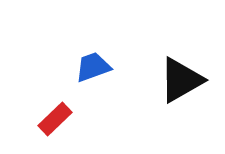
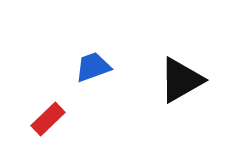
red rectangle: moved 7 px left
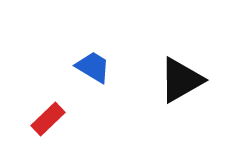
blue trapezoid: rotated 51 degrees clockwise
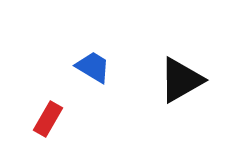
red rectangle: rotated 16 degrees counterclockwise
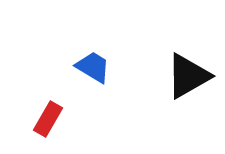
black triangle: moved 7 px right, 4 px up
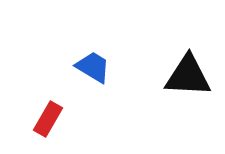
black triangle: rotated 33 degrees clockwise
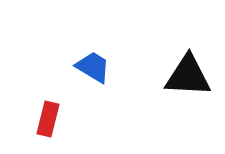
red rectangle: rotated 16 degrees counterclockwise
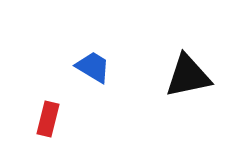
black triangle: rotated 15 degrees counterclockwise
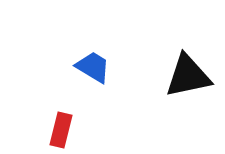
red rectangle: moved 13 px right, 11 px down
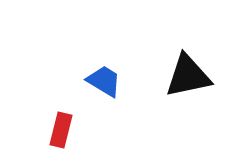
blue trapezoid: moved 11 px right, 14 px down
